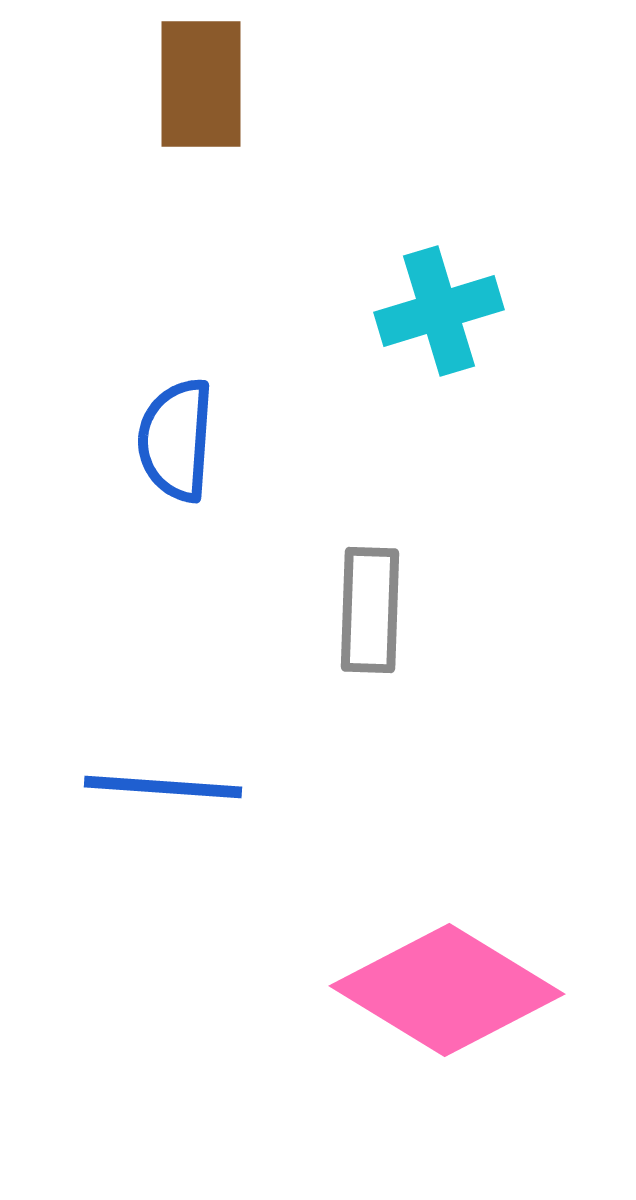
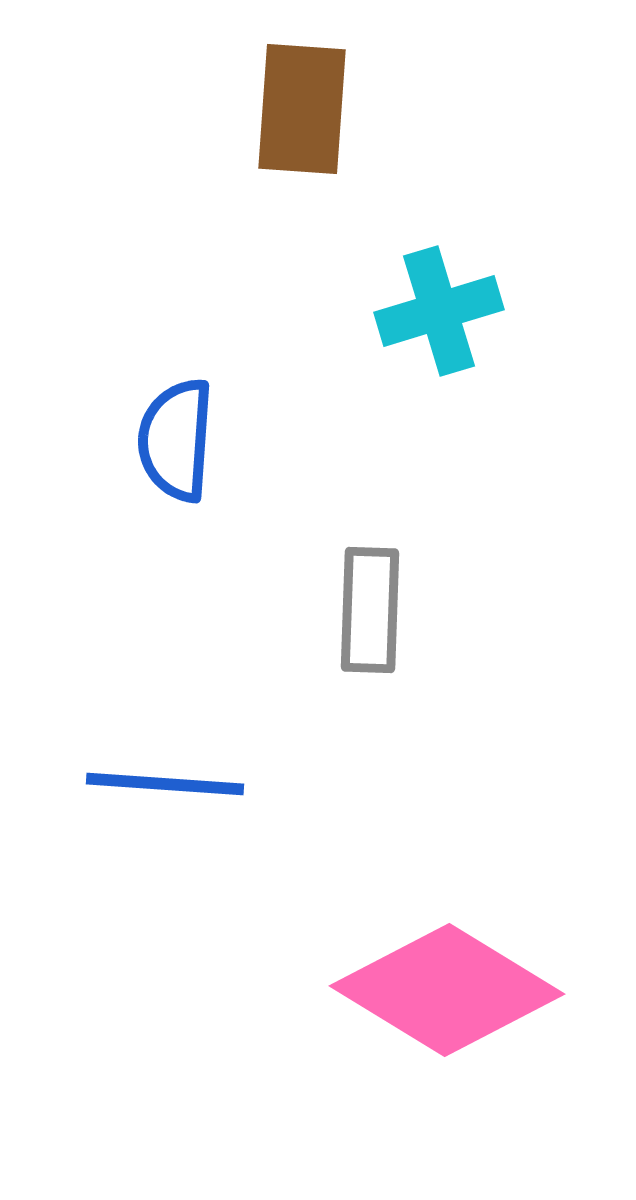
brown rectangle: moved 101 px right, 25 px down; rotated 4 degrees clockwise
blue line: moved 2 px right, 3 px up
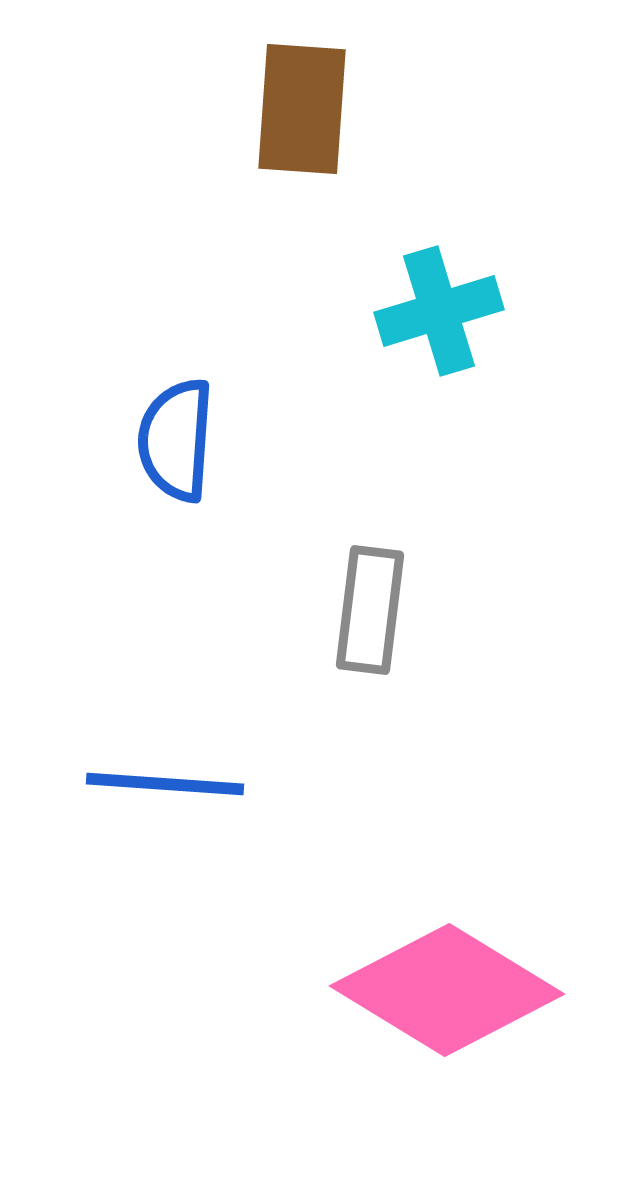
gray rectangle: rotated 5 degrees clockwise
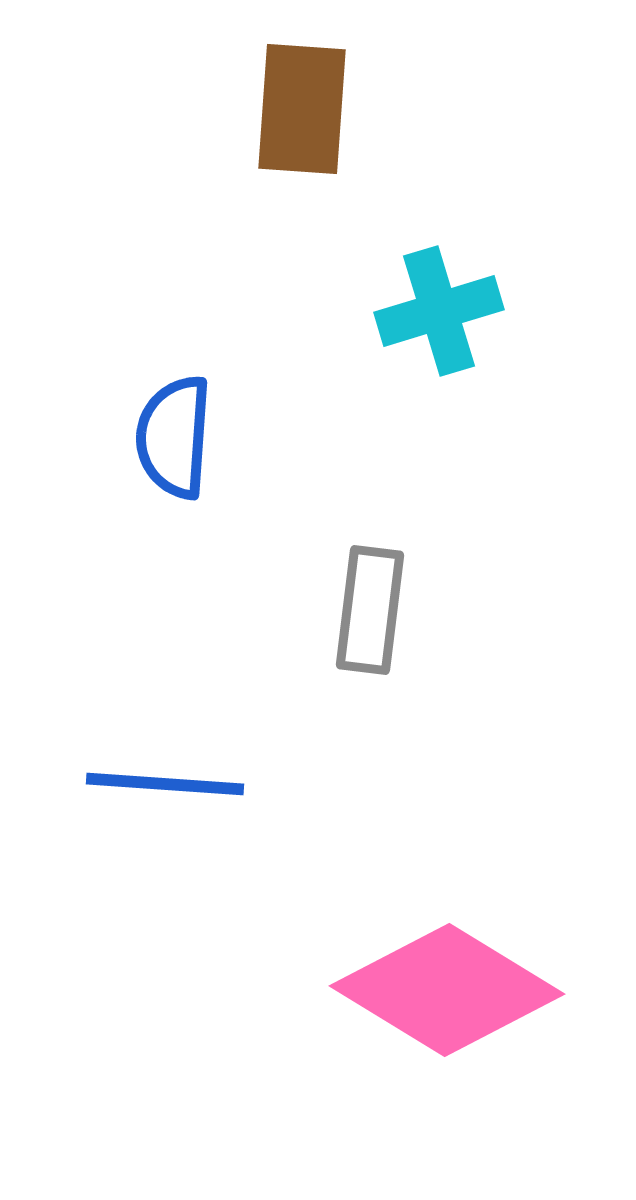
blue semicircle: moved 2 px left, 3 px up
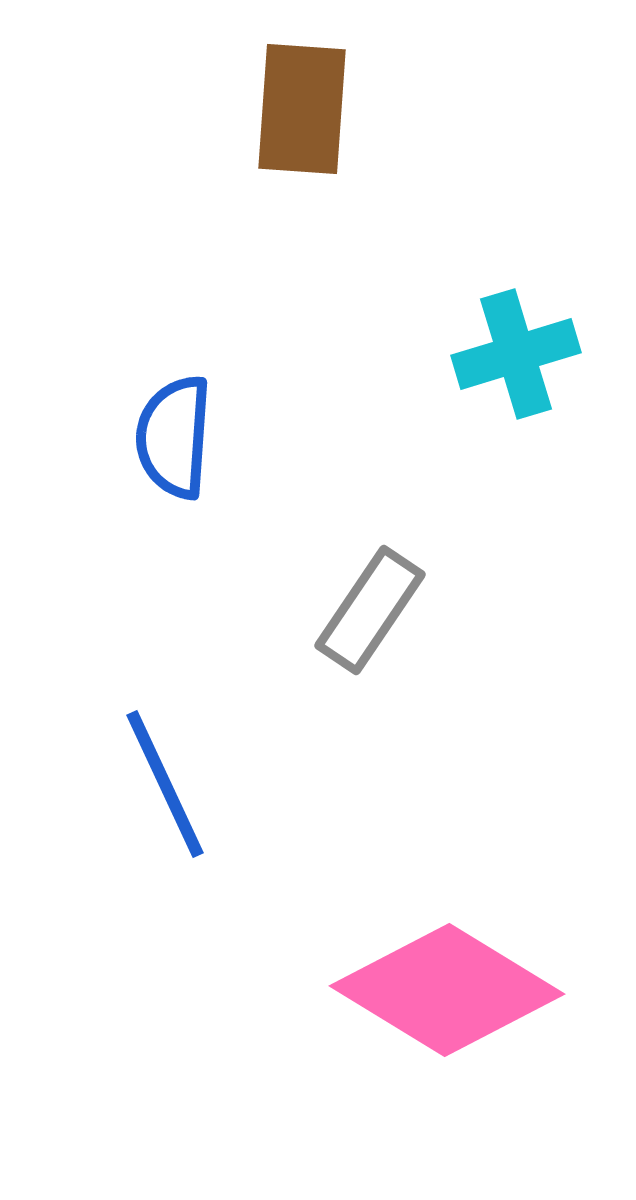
cyan cross: moved 77 px right, 43 px down
gray rectangle: rotated 27 degrees clockwise
blue line: rotated 61 degrees clockwise
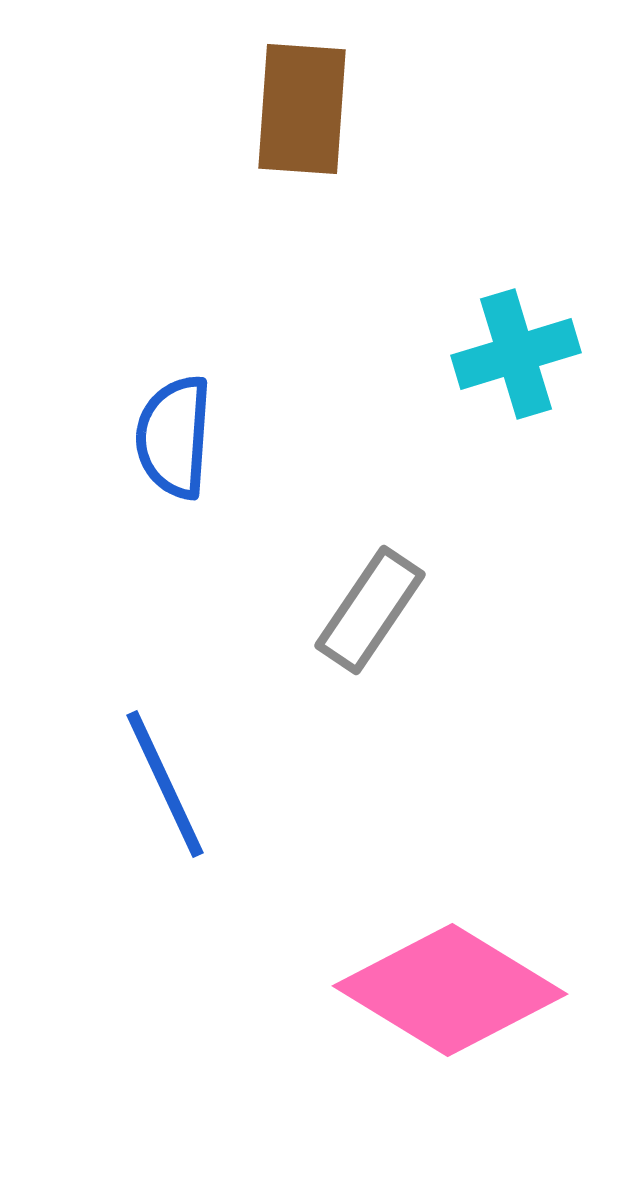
pink diamond: moved 3 px right
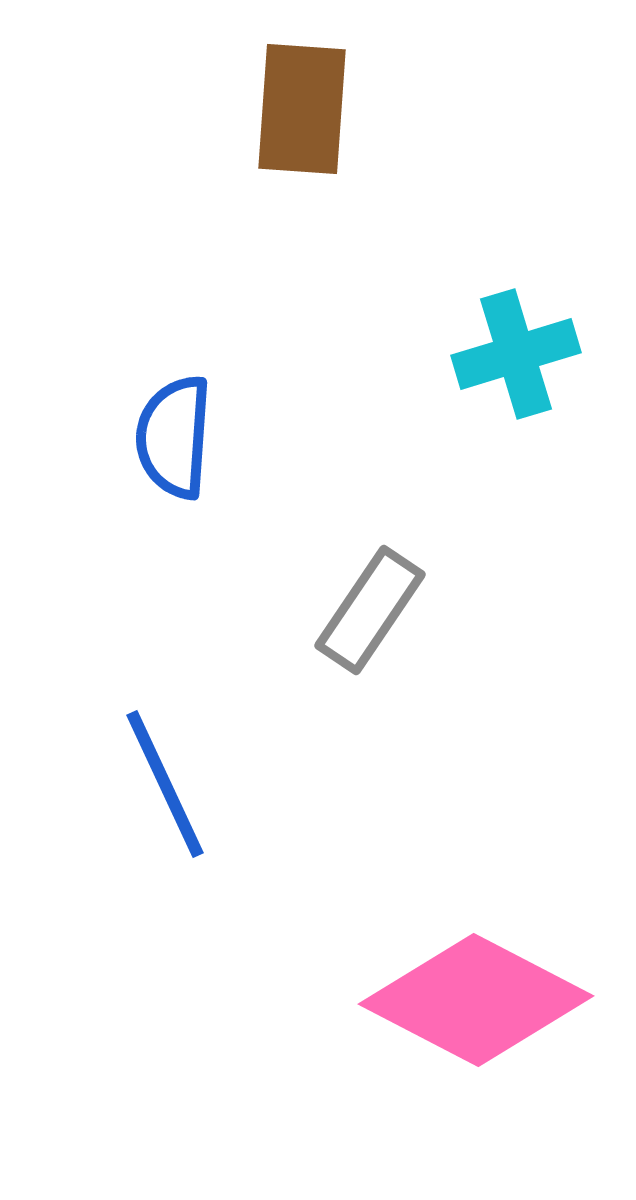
pink diamond: moved 26 px right, 10 px down; rotated 4 degrees counterclockwise
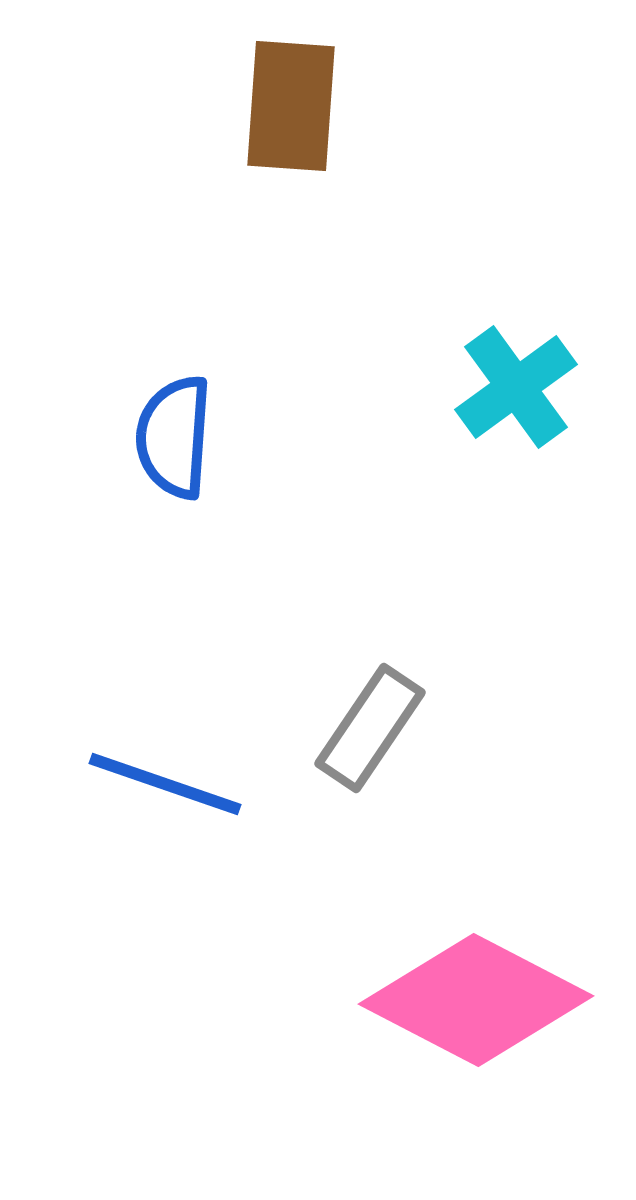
brown rectangle: moved 11 px left, 3 px up
cyan cross: moved 33 px down; rotated 19 degrees counterclockwise
gray rectangle: moved 118 px down
blue line: rotated 46 degrees counterclockwise
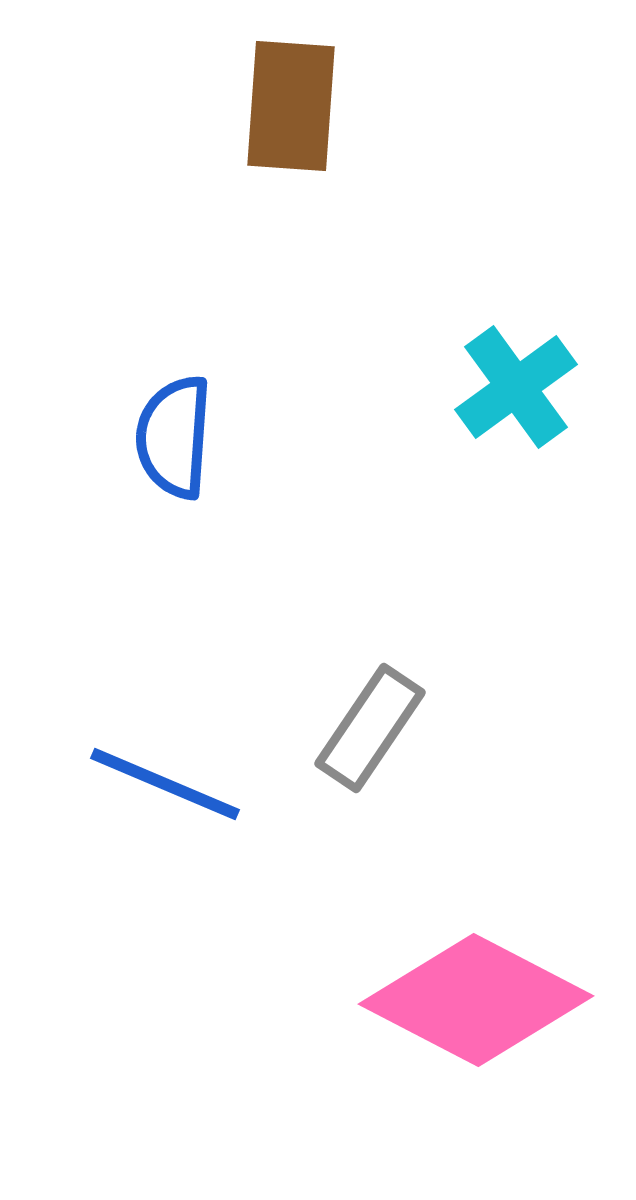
blue line: rotated 4 degrees clockwise
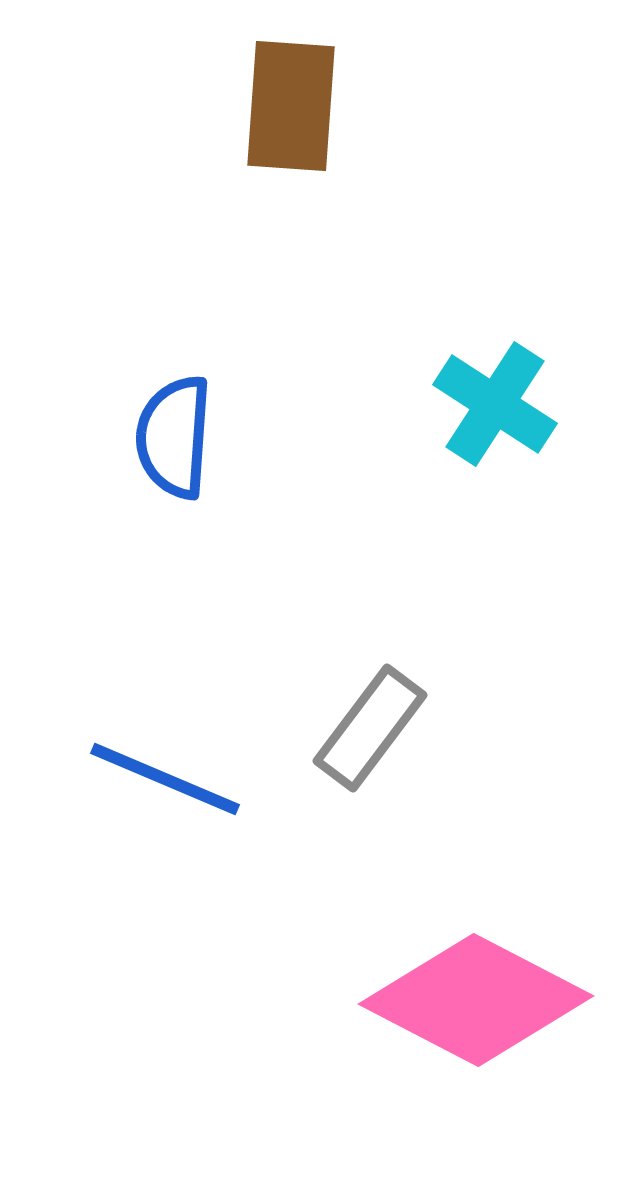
cyan cross: moved 21 px left, 17 px down; rotated 21 degrees counterclockwise
gray rectangle: rotated 3 degrees clockwise
blue line: moved 5 px up
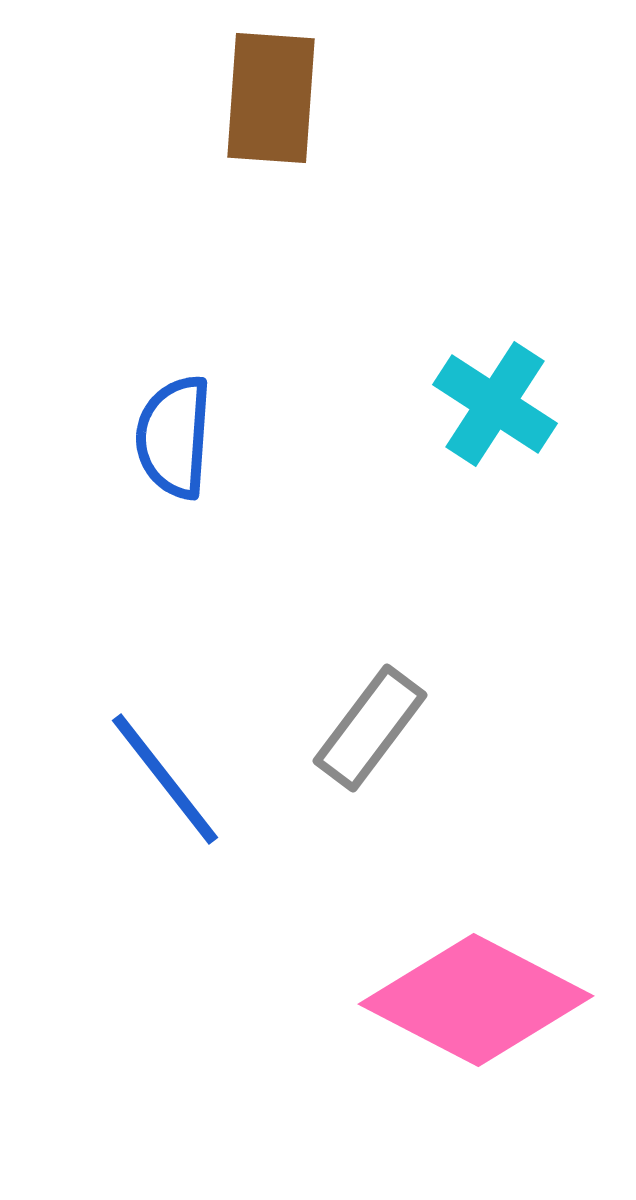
brown rectangle: moved 20 px left, 8 px up
blue line: rotated 29 degrees clockwise
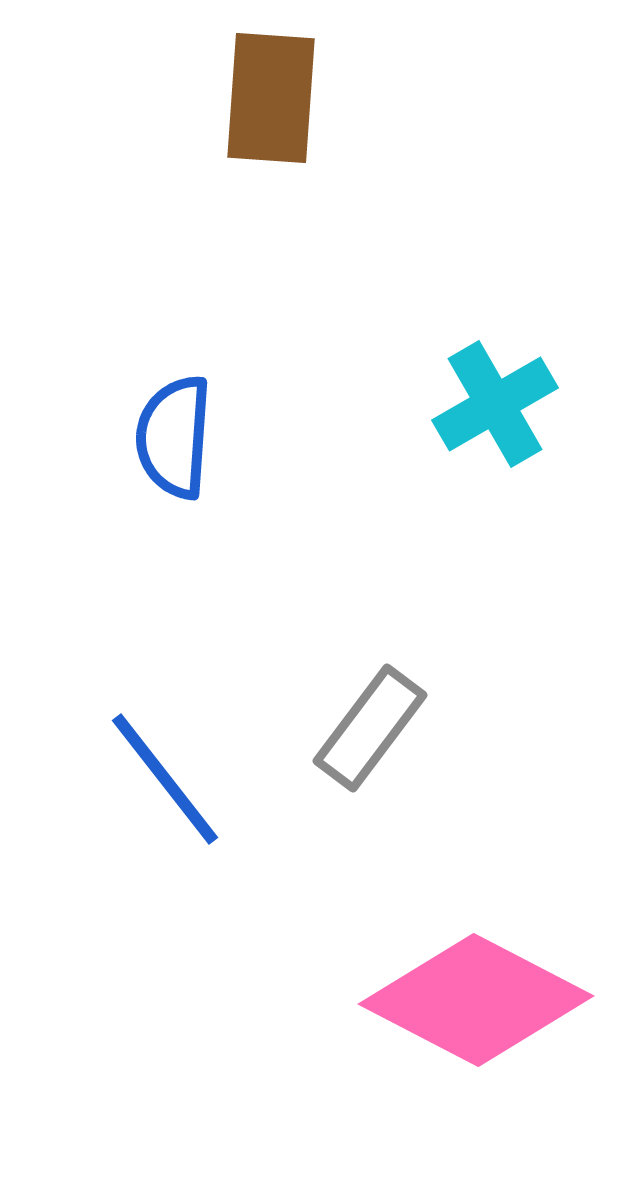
cyan cross: rotated 27 degrees clockwise
